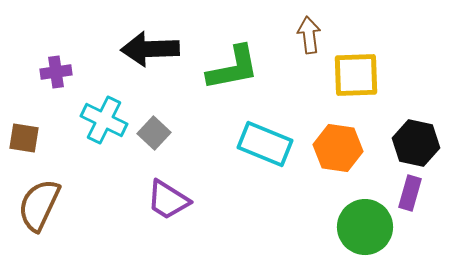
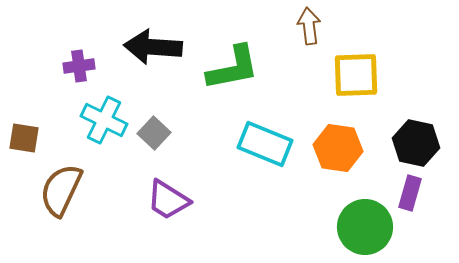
brown arrow: moved 9 px up
black arrow: moved 3 px right, 2 px up; rotated 6 degrees clockwise
purple cross: moved 23 px right, 6 px up
brown semicircle: moved 22 px right, 15 px up
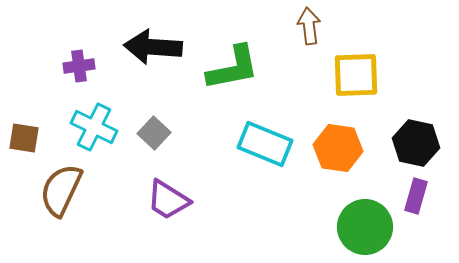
cyan cross: moved 10 px left, 7 px down
purple rectangle: moved 6 px right, 3 px down
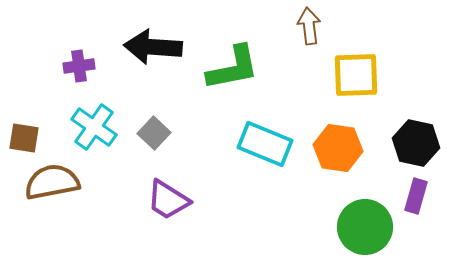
cyan cross: rotated 9 degrees clockwise
brown semicircle: moved 9 px left, 8 px up; rotated 54 degrees clockwise
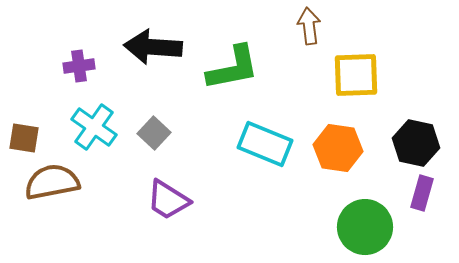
purple rectangle: moved 6 px right, 3 px up
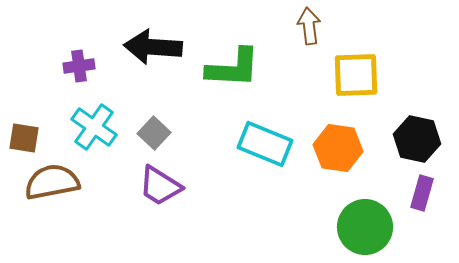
green L-shape: rotated 14 degrees clockwise
black hexagon: moved 1 px right, 4 px up
purple trapezoid: moved 8 px left, 14 px up
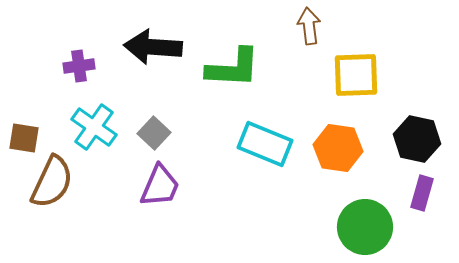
brown semicircle: rotated 126 degrees clockwise
purple trapezoid: rotated 99 degrees counterclockwise
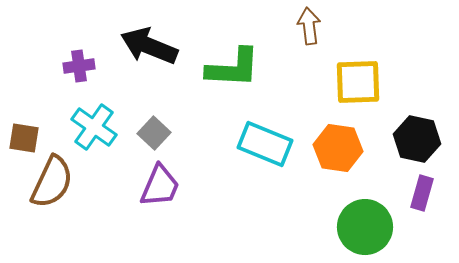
black arrow: moved 4 px left, 1 px up; rotated 18 degrees clockwise
yellow square: moved 2 px right, 7 px down
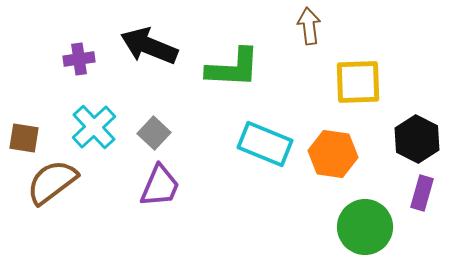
purple cross: moved 7 px up
cyan cross: rotated 12 degrees clockwise
black hexagon: rotated 15 degrees clockwise
orange hexagon: moved 5 px left, 6 px down
brown semicircle: rotated 152 degrees counterclockwise
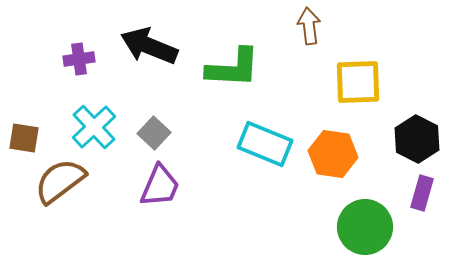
brown semicircle: moved 8 px right, 1 px up
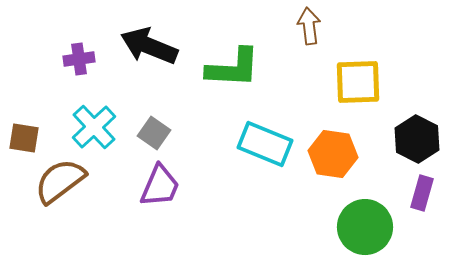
gray square: rotated 8 degrees counterclockwise
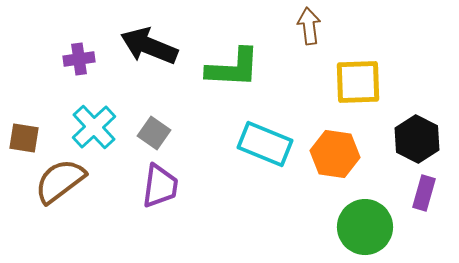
orange hexagon: moved 2 px right
purple trapezoid: rotated 15 degrees counterclockwise
purple rectangle: moved 2 px right
